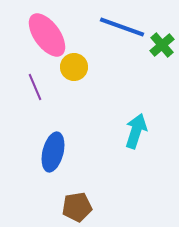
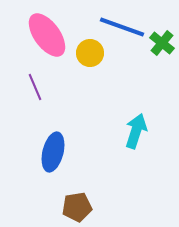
green cross: moved 2 px up; rotated 10 degrees counterclockwise
yellow circle: moved 16 px right, 14 px up
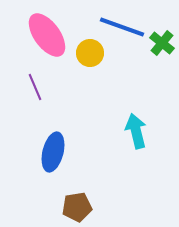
cyan arrow: rotated 32 degrees counterclockwise
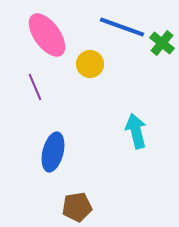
yellow circle: moved 11 px down
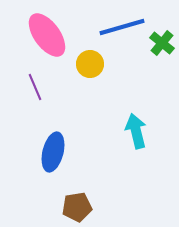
blue line: rotated 36 degrees counterclockwise
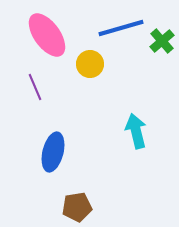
blue line: moved 1 px left, 1 px down
green cross: moved 2 px up; rotated 10 degrees clockwise
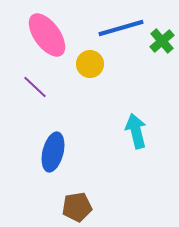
purple line: rotated 24 degrees counterclockwise
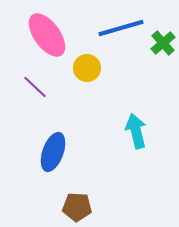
green cross: moved 1 px right, 2 px down
yellow circle: moved 3 px left, 4 px down
blue ellipse: rotated 6 degrees clockwise
brown pentagon: rotated 12 degrees clockwise
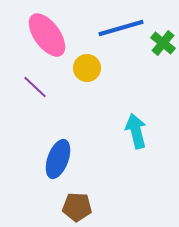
green cross: rotated 10 degrees counterclockwise
blue ellipse: moved 5 px right, 7 px down
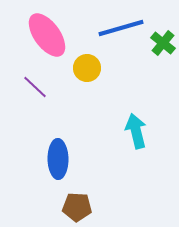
blue ellipse: rotated 21 degrees counterclockwise
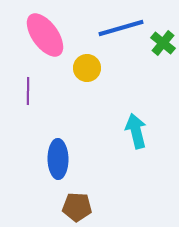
pink ellipse: moved 2 px left
purple line: moved 7 px left, 4 px down; rotated 48 degrees clockwise
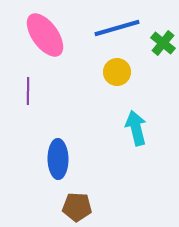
blue line: moved 4 px left
yellow circle: moved 30 px right, 4 px down
cyan arrow: moved 3 px up
